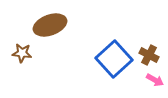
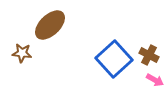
brown ellipse: rotated 24 degrees counterclockwise
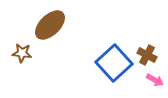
brown cross: moved 2 px left
blue square: moved 4 px down
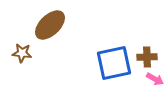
brown cross: moved 2 px down; rotated 30 degrees counterclockwise
blue square: rotated 30 degrees clockwise
pink arrow: moved 1 px up
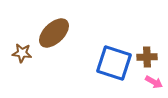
brown ellipse: moved 4 px right, 8 px down
blue square: rotated 30 degrees clockwise
pink arrow: moved 1 px left, 3 px down
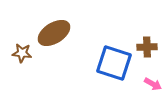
brown ellipse: rotated 12 degrees clockwise
brown cross: moved 10 px up
pink arrow: moved 1 px left, 2 px down
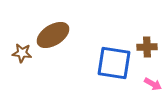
brown ellipse: moved 1 px left, 2 px down
blue square: rotated 9 degrees counterclockwise
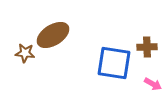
brown star: moved 3 px right
